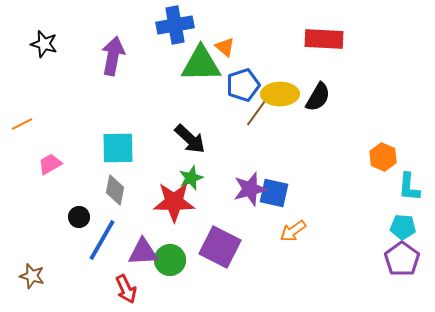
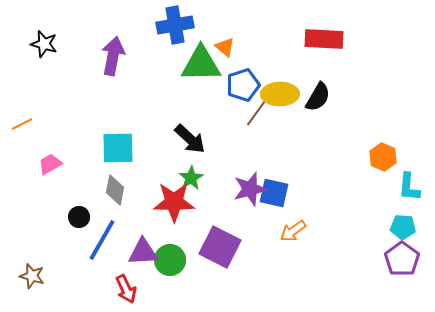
green star: rotated 10 degrees counterclockwise
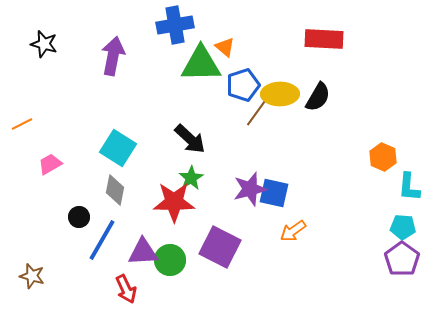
cyan square: rotated 33 degrees clockwise
